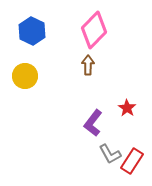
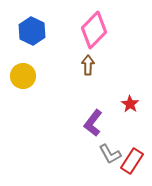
yellow circle: moved 2 px left
red star: moved 3 px right, 4 px up
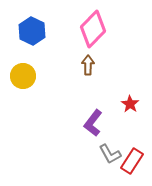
pink diamond: moved 1 px left, 1 px up
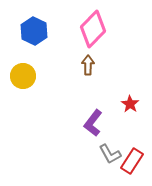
blue hexagon: moved 2 px right
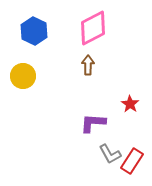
pink diamond: moved 1 px up; rotated 18 degrees clockwise
purple L-shape: rotated 56 degrees clockwise
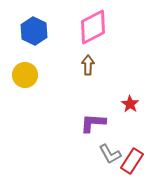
pink diamond: moved 1 px up
yellow circle: moved 2 px right, 1 px up
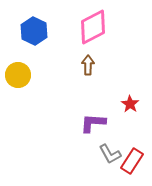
yellow circle: moved 7 px left
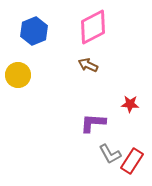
blue hexagon: rotated 12 degrees clockwise
brown arrow: rotated 66 degrees counterclockwise
red star: rotated 30 degrees counterclockwise
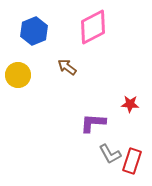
brown arrow: moved 21 px left, 2 px down; rotated 12 degrees clockwise
red rectangle: rotated 15 degrees counterclockwise
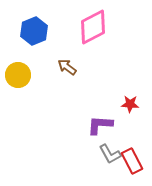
purple L-shape: moved 7 px right, 2 px down
red rectangle: rotated 45 degrees counterclockwise
